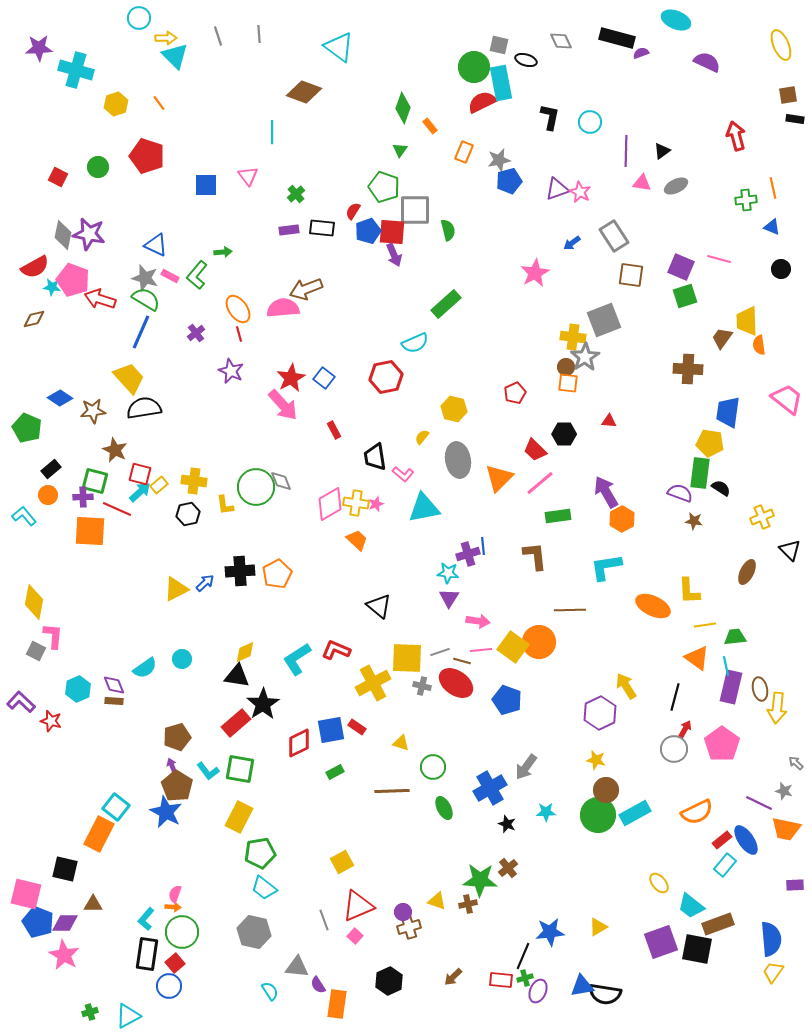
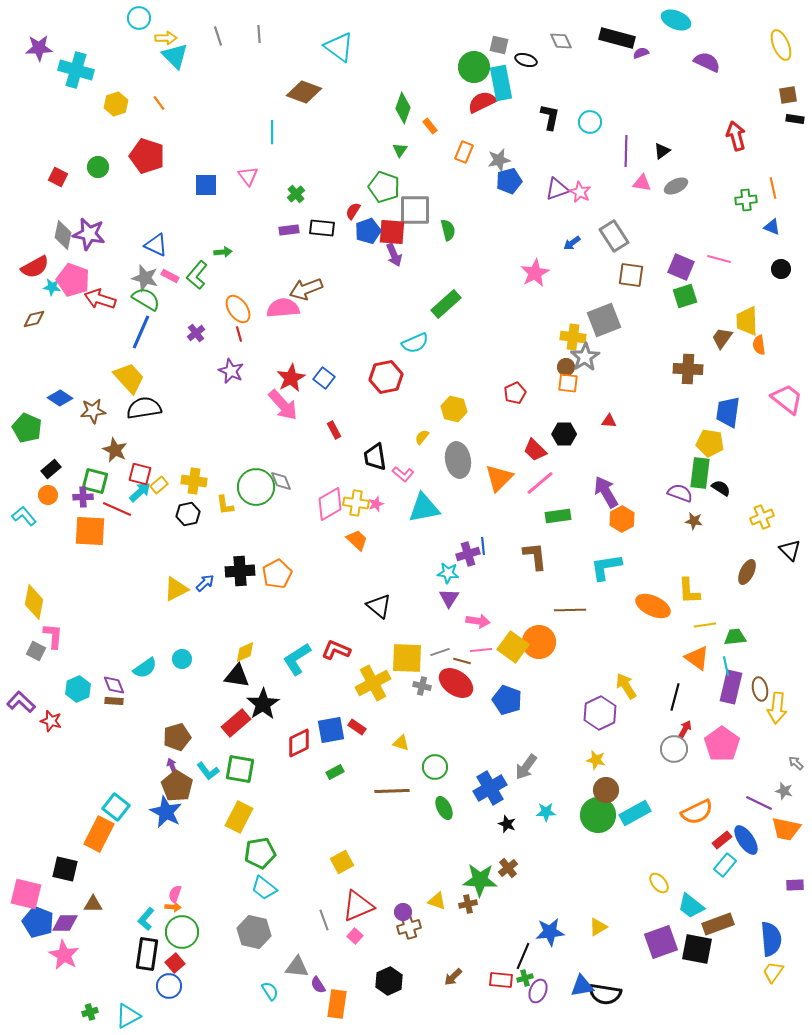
green circle at (433, 767): moved 2 px right
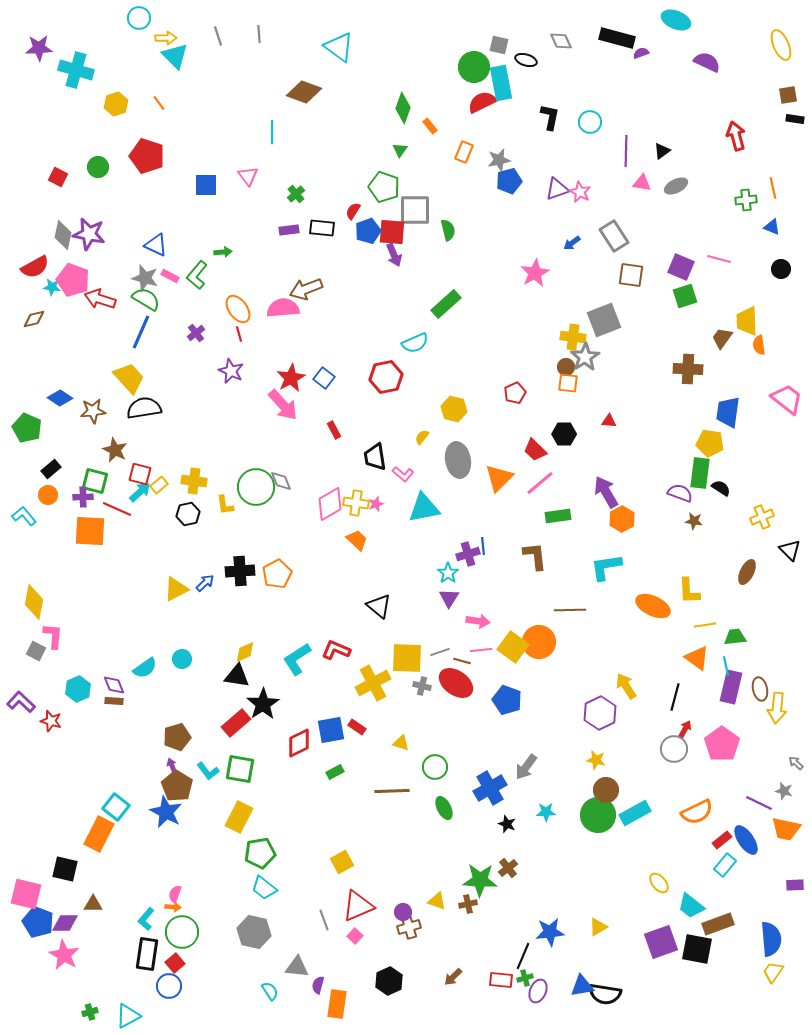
cyan star at (448, 573): rotated 30 degrees clockwise
purple semicircle at (318, 985): rotated 48 degrees clockwise
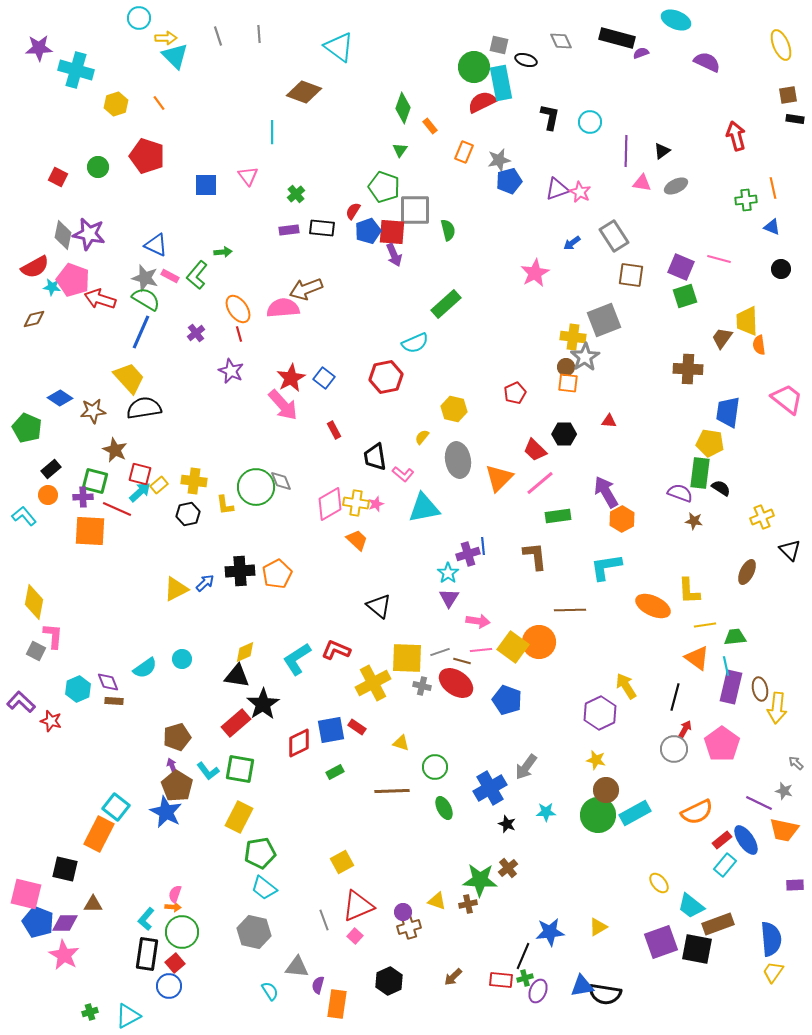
purple diamond at (114, 685): moved 6 px left, 3 px up
orange trapezoid at (786, 829): moved 2 px left, 1 px down
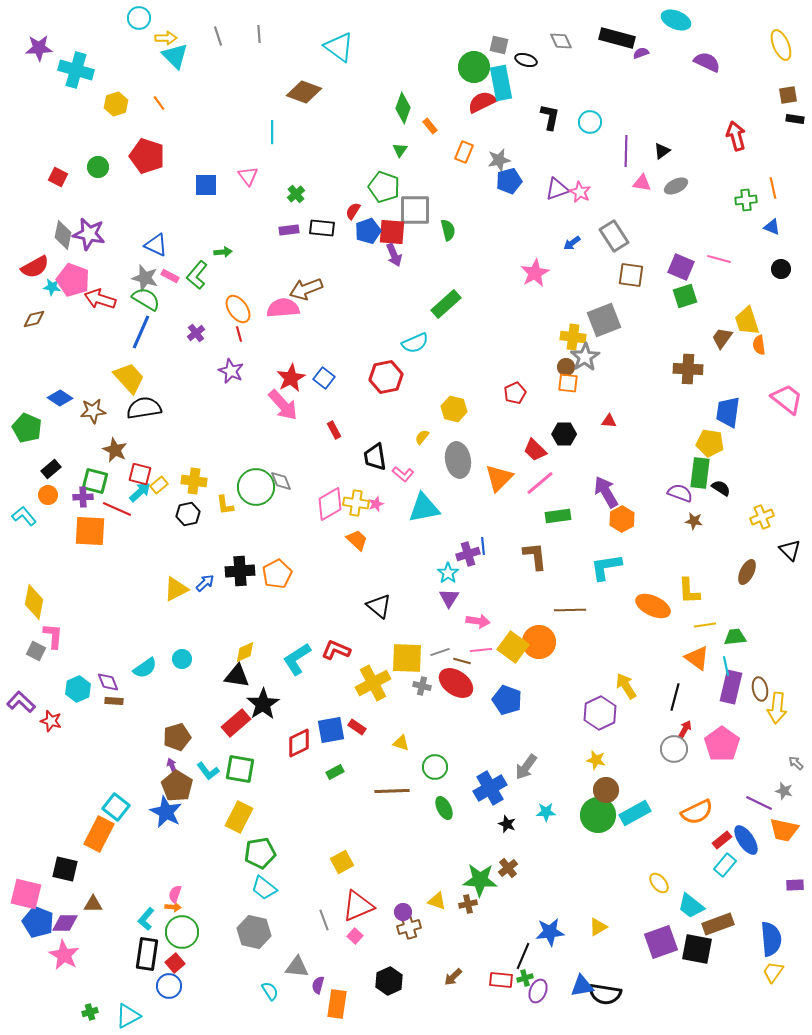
yellow trapezoid at (747, 321): rotated 16 degrees counterclockwise
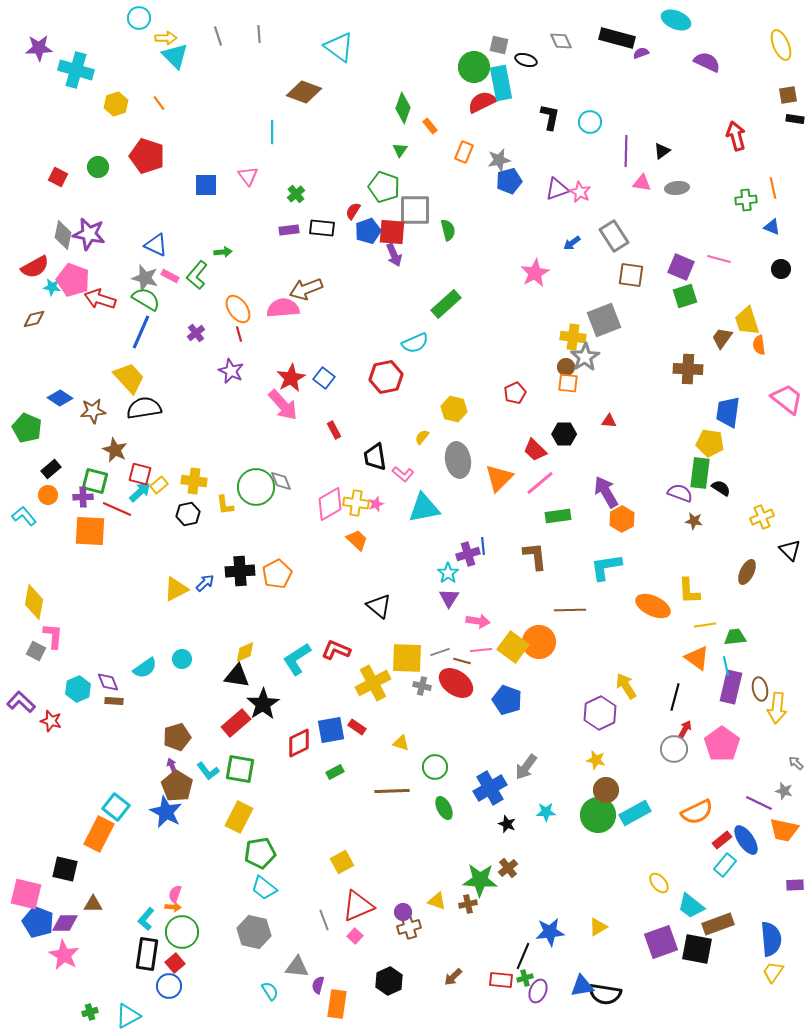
gray ellipse at (676, 186): moved 1 px right, 2 px down; rotated 20 degrees clockwise
